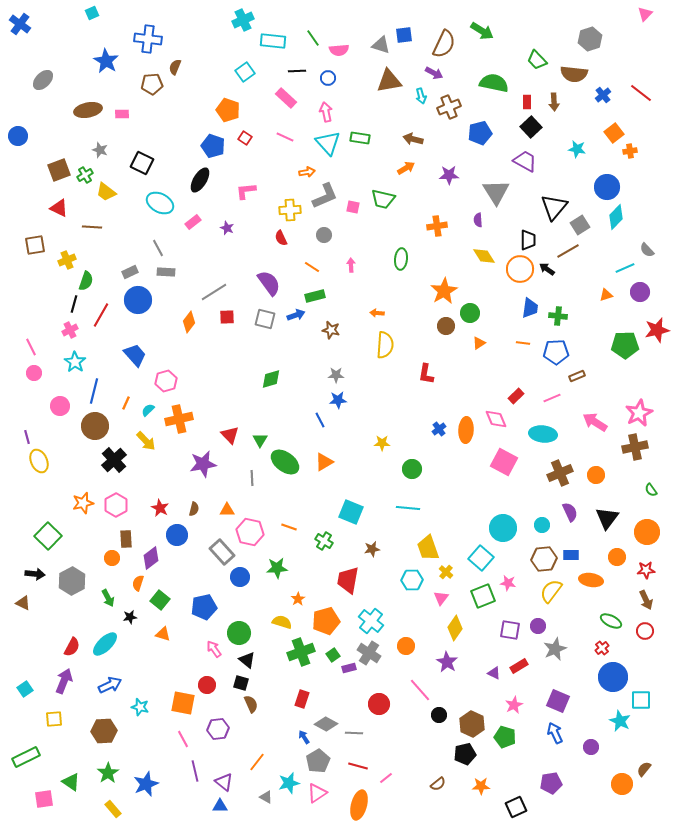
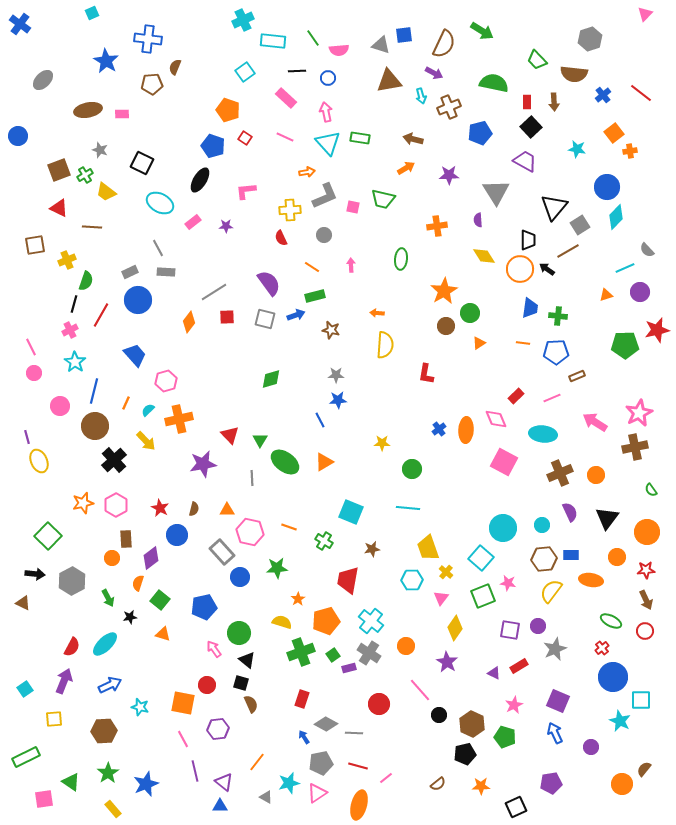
purple star at (227, 228): moved 1 px left, 2 px up; rotated 24 degrees counterclockwise
gray pentagon at (318, 761): moved 3 px right, 2 px down; rotated 20 degrees clockwise
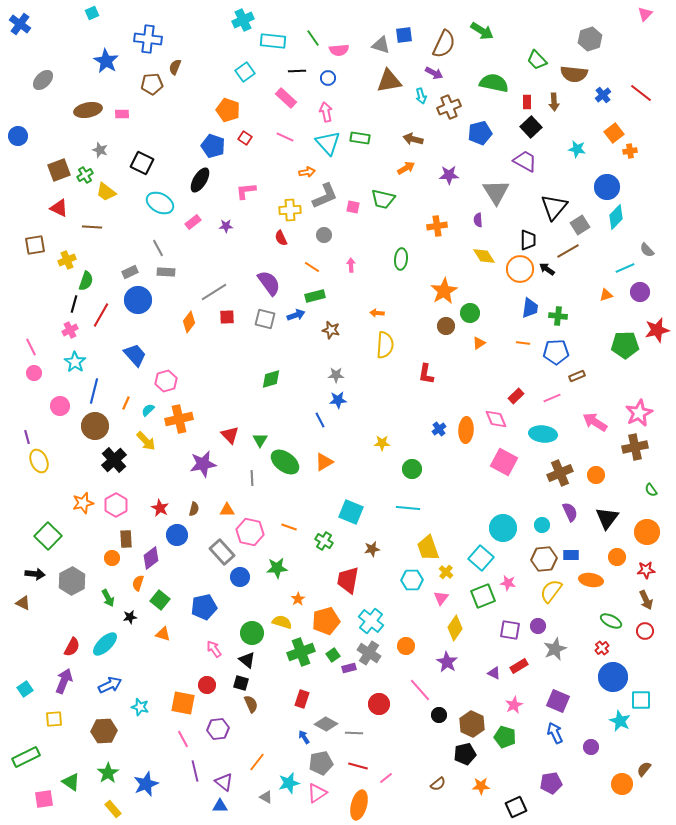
green circle at (239, 633): moved 13 px right
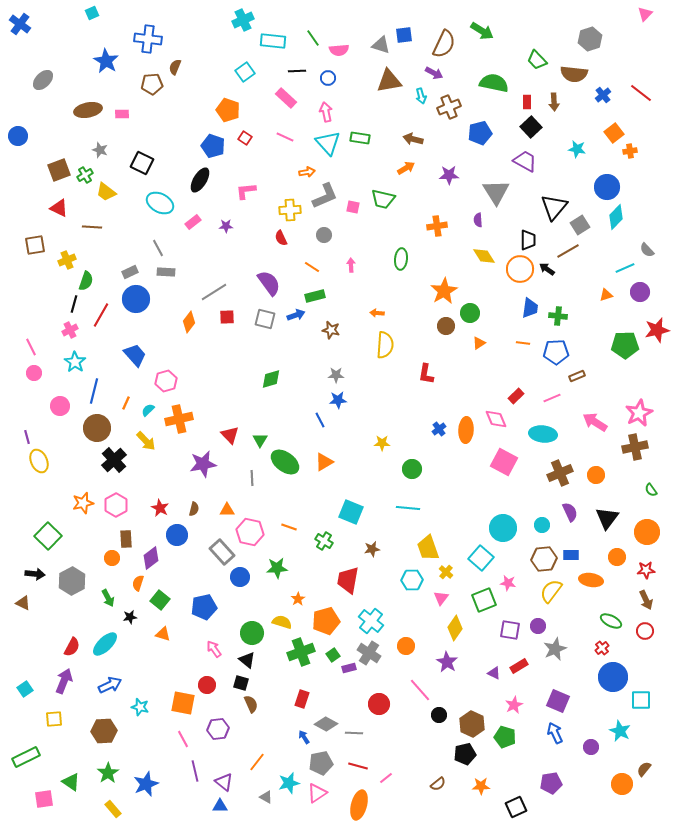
blue circle at (138, 300): moved 2 px left, 1 px up
brown circle at (95, 426): moved 2 px right, 2 px down
green square at (483, 596): moved 1 px right, 4 px down
cyan star at (620, 721): moved 10 px down
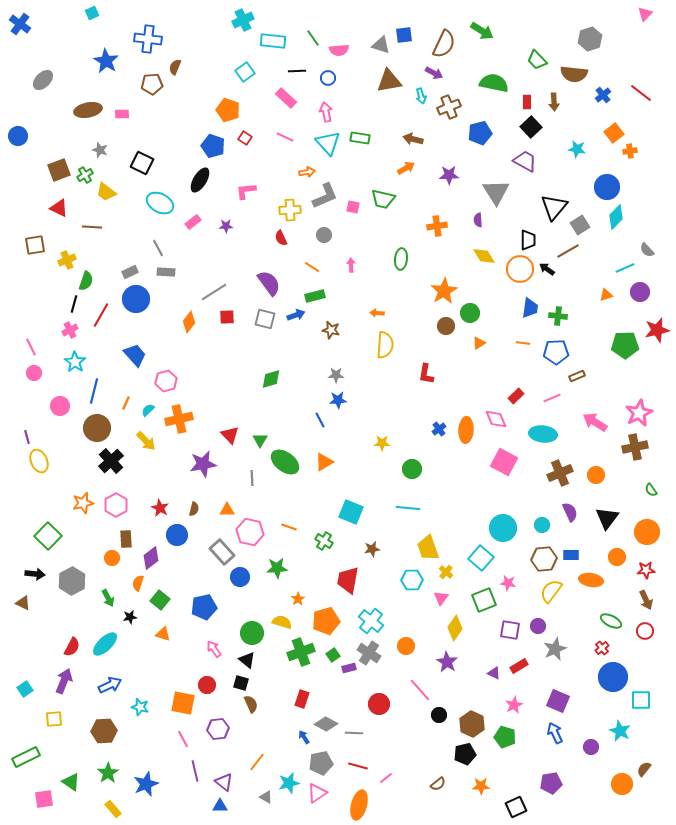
black cross at (114, 460): moved 3 px left, 1 px down
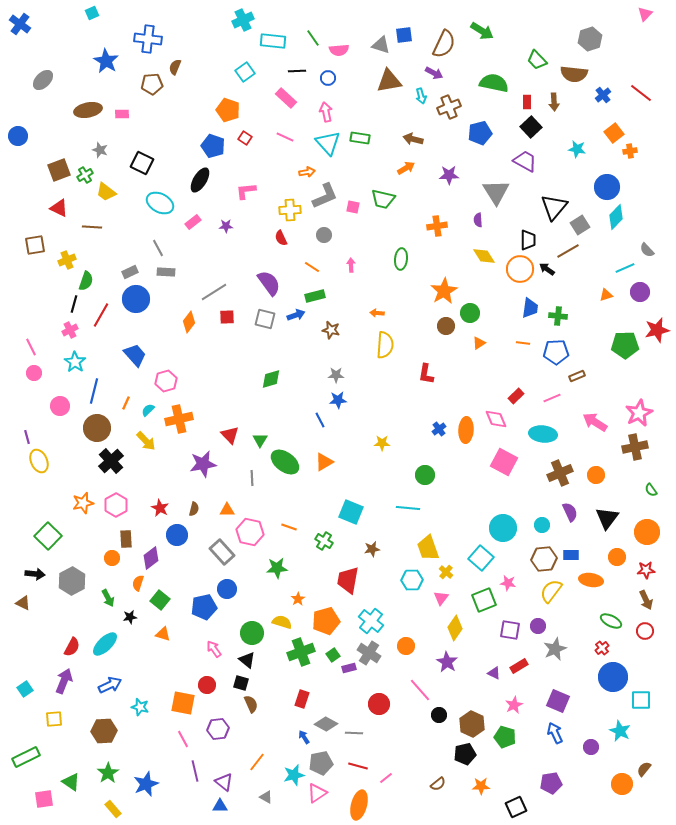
green circle at (412, 469): moved 13 px right, 6 px down
blue circle at (240, 577): moved 13 px left, 12 px down
cyan star at (289, 783): moved 5 px right, 8 px up
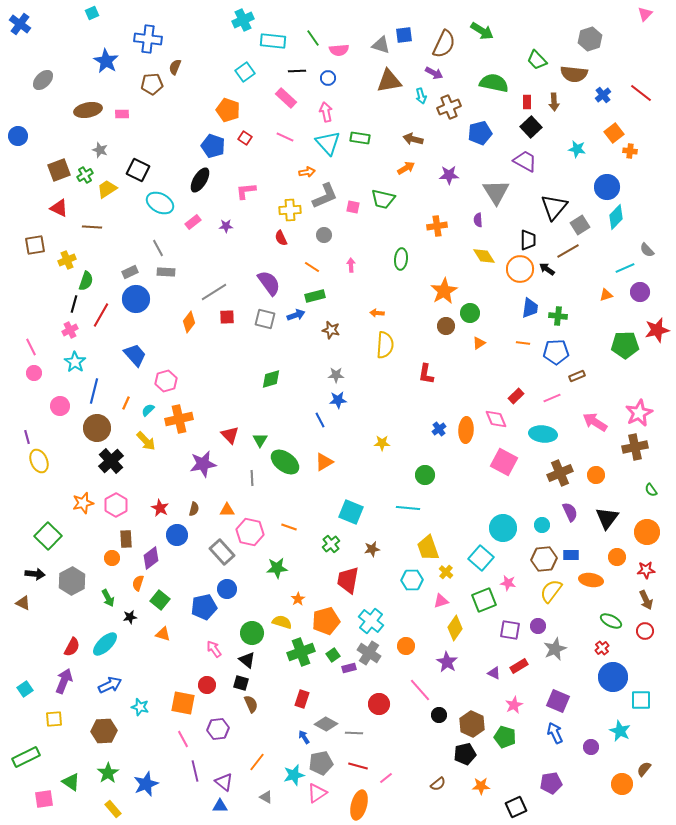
orange cross at (630, 151): rotated 16 degrees clockwise
black square at (142, 163): moved 4 px left, 7 px down
yellow trapezoid at (106, 192): moved 1 px right, 3 px up; rotated 110 degrees clockwise
green cross at (324, 541): moved 7 px right, 3 px down; rotated 18 degrees clockwise
pink triangle at (441, 598): moved 3 px down; rotated 35 degrees clockwise
